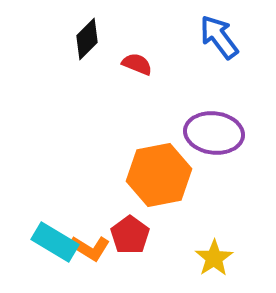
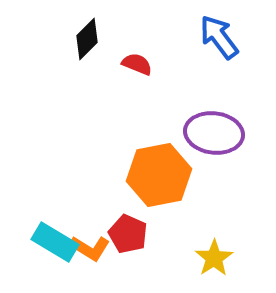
red pentagon: moved 2 px left, 1 px up; rotated 12 degrees counterclockwise
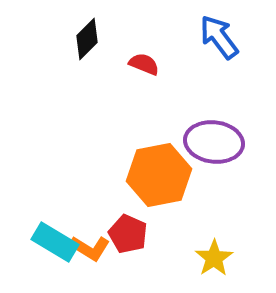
red semicircle: moved 7 px right
purple ellipse: moved 9 px down
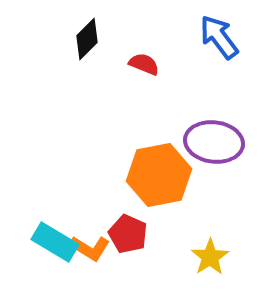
yellow star: moved 4 px left, 1 px up
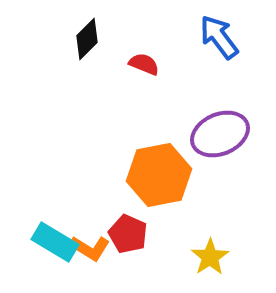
purple ellipse: moved 6 px right, 8 px up; rotated 30 degrees counterclockwise
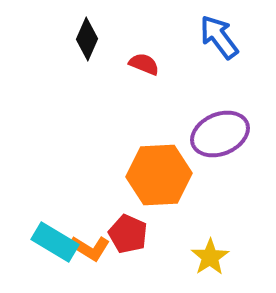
black diamond: rotated 21 degrees counterclockwise
orange hexagon: rotated 8 degrees clockwise
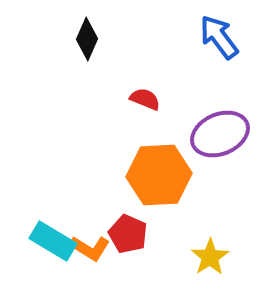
red semicircle: moved 1 px right, 35 px down
cyan rectangle: moved 2 px left, 1 px up
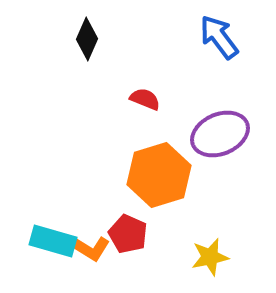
orange hexagon: rotated 14 degrees counterclockwise
cyan rectangle: rotated 15 degrees counterclockwise
yellow star: rotated 21 degrees clockwise
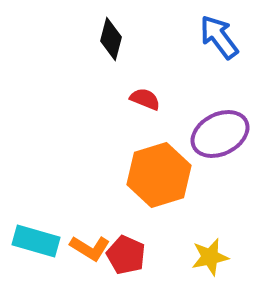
black diamond: moved 24 px right; rotated 9 degrees counterclockwise
purple ellipse: rotated 4 degrees counterclockwise
red pentagon: moved 2 px left, 21 px down
cyan rectangle: moved 17 px left
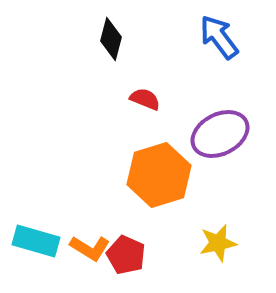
yellow star: moved 8 px right, 14 px up
